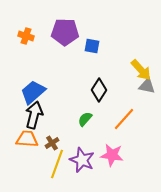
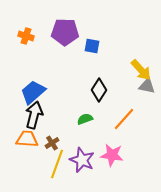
green semicircle: rotated 28 degrees clockwise
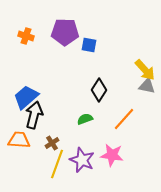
blue square: moved 3 px left, 1 px up
yellow arrow: moved 4 px right
blue trapezoid: moved 7 px left, 5 px down
orange trapezoid: moved 8 px left, 1 px down
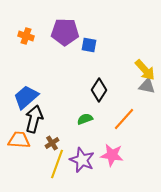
black arrow: moved 4 px down
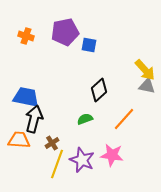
purple pentagon: rotated 12 degrees counterclockwise
black diamond: rotated 15 degrees clockwise
blue trapezoid: rotated 52 degrees clockwise
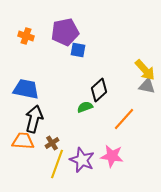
blue square: moved 11 px left, 5 px down
blue trapezoid: moved 8 px up
green semicircle: moved 12 px up
orange trapezoid: moved 4 px right, 1 px down
pink star: moved 1 px down
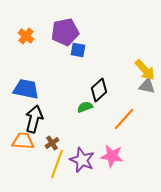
orange cross: rotated 21 degrees clockwise
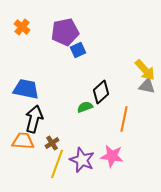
orange cross: moved 4 px left, 9 px up
blue square: rotated 35 degrees counterclockwise
black diamond: moved 2 px right, 2 px down
orange line: rotated 30 degrees counterclockwise
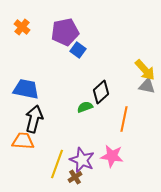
blue square: rotated 28 degrees counterclockwise
brown cross: moved 23 px right, 34 px down
